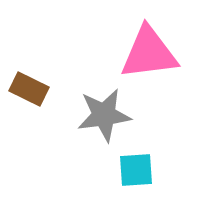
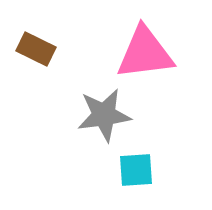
pink triangle: moved 4 px left
brown rectangle: moved 7 px right, 40 px up
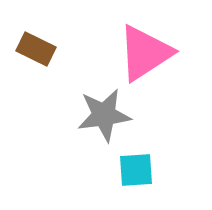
pink triangle: rotated 26 degrees counterclockwise
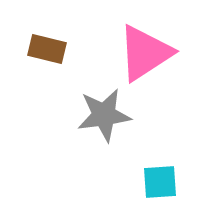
brown rectangle: moved 11 px right; rotated 12 degrees counterclockwise
cyan square: moved 24 px right, 12 px down
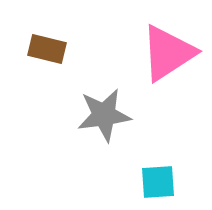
pink triangle: moved 23 px right
cyan square: moved 2 px left
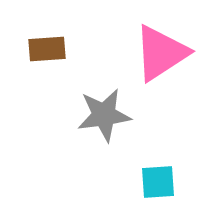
brown rectangle: rotated 18 degrees counterclockwise
pink triangle: moved 7 px left
